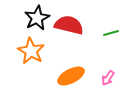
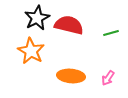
orange ellipse: rotated 32 degrees clockwise
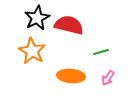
green line: moved 10 px left, 19 px down
orange star: moved 1 px right
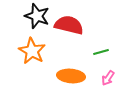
black star: moved 2 px up; rotated 25 degrees counterclockwise
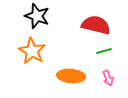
red semicircle: moved 27 px right
green line: moved 3 px right, 1 px up
pink arrow: rotated 56 degrees counterclockwise
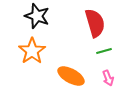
red semicircle: moved 1 px left, 2 px up; rotated 60 degrees clockwise
orange star: rotated 8 degrees clockwise
orange ellipse: rotated 24 degrees clockwise
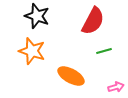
red semicircle: moved 2 px left, 2 px up; rotated 44 degrees clockwise
orange star: rotated 20 degrees counterclockwise
pink arrow: moved 8 px right, 9 px down; rotated 84 degrees counterclockwise
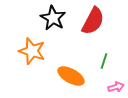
black star: moved 16 px right, 2 px down; rotated 10 degrees clockwise
green line: moved 10 px down; rotated 56 degrees counterclockwise
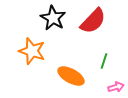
red semicircle: rotated 16 degrees clockwise
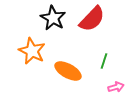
red semicircle: moved 1 px left, 2 px up
orange star: rotated 8 degrees clockwise
orange ellipse: moved 3 px left, 5 px up
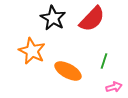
pink arrow: moved 2 px left
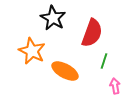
red semicircle: moved 14 px down; rotated 24 degrees counterclockwise
orange ellipse: moved 3 px left
pink arrow: moved 1 px right, 1 px up; rotated 84 degrees counterclockwise
